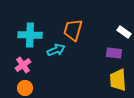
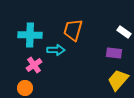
cyan arrow: rotated 24 degrees clockwise
pink cross: moved 11 px right
yellow trapezoid: rotated 45 degrees clockwise
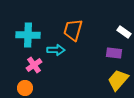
cyan cross: moved 2 px left
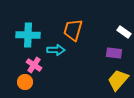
pink cross: rotated 21 degrees counterclockwise
orange circle: moved 6 px up
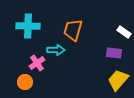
cyan cross: moved 9 px up
pink cross: moved 3 px right, 2 px up; rotated 21 degrees clockwise
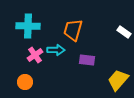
purple rectangle: moved 27 px left, 7 px down
pink cross: moved 2 px left, 8 px up
